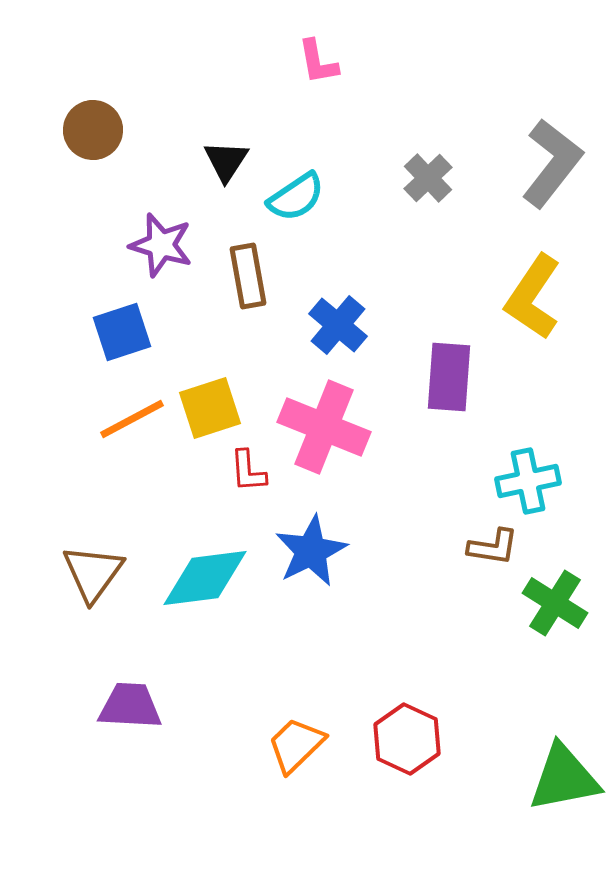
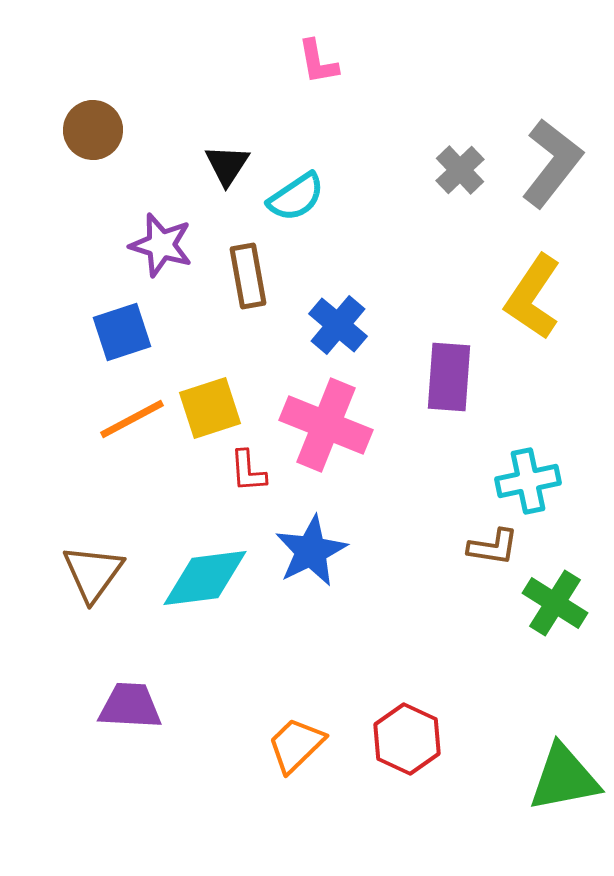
black triangle: moved 1 px right, 4 px down
gray cross: moved 32 px right, 8 px up
pink cross: moved 2 px right, 2 px up
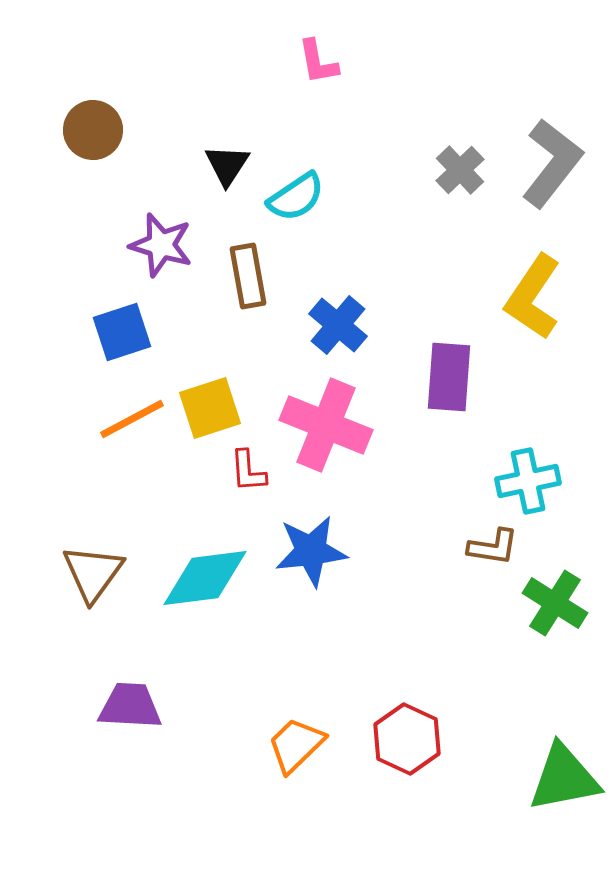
blue star: rotated 20 degrees clockwise
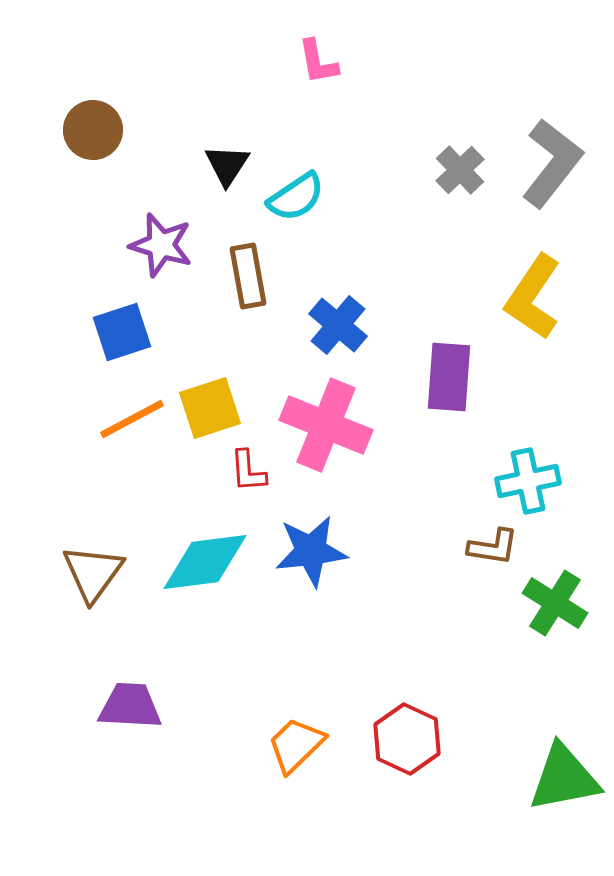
cyan diamond: moved 16 px up
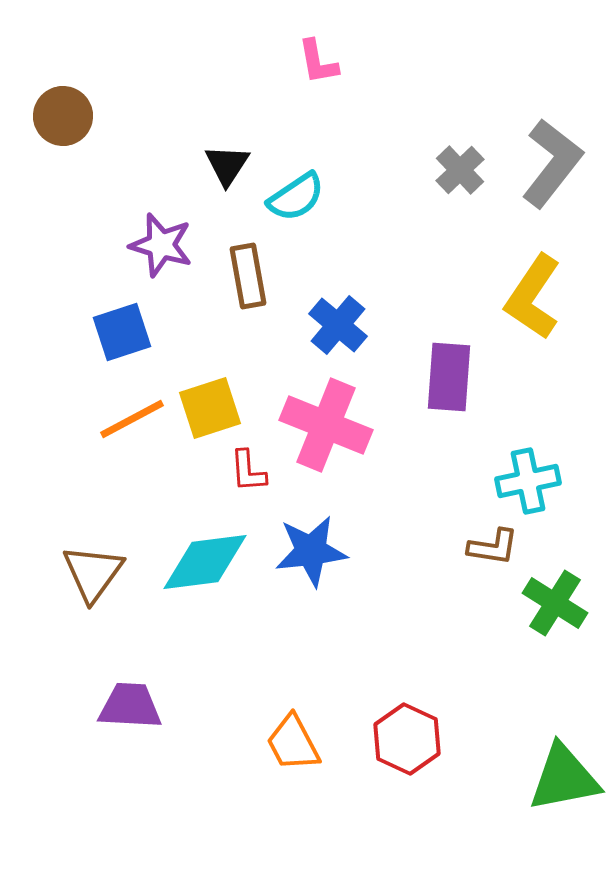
brown circle: moved 30 px left, 14 px up
orange trapezoid: moved 3 px left, 2 px up; rotated 74 degrees counterclockwise
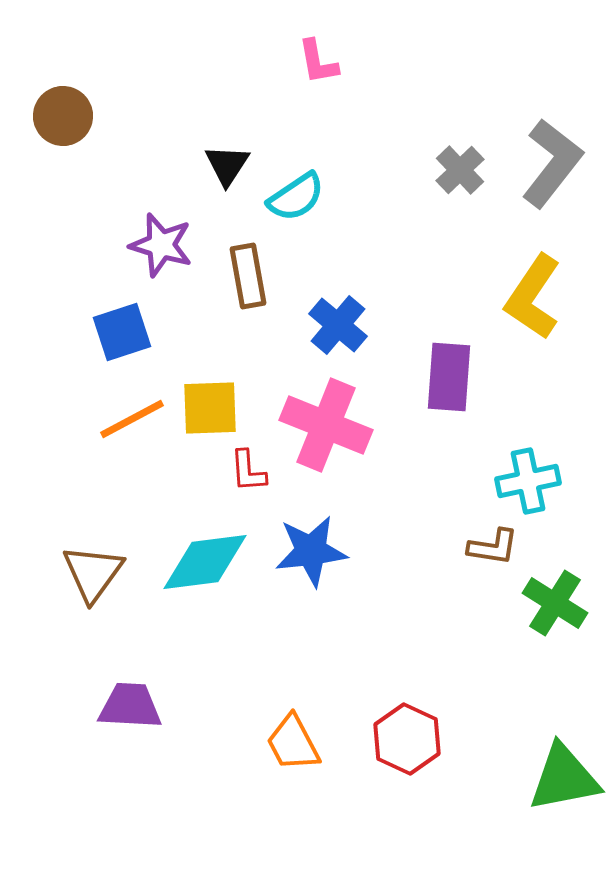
yellow square: rotated 16 degrees clockwise
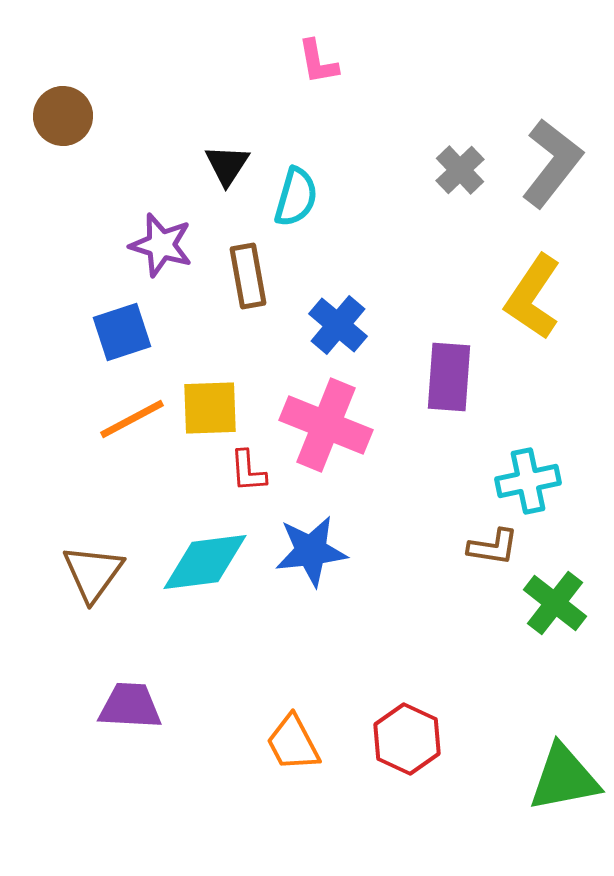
cyan semicircle: rotated 40 degrees counterclockwise
green cross: rotated 6 degrees clockwise
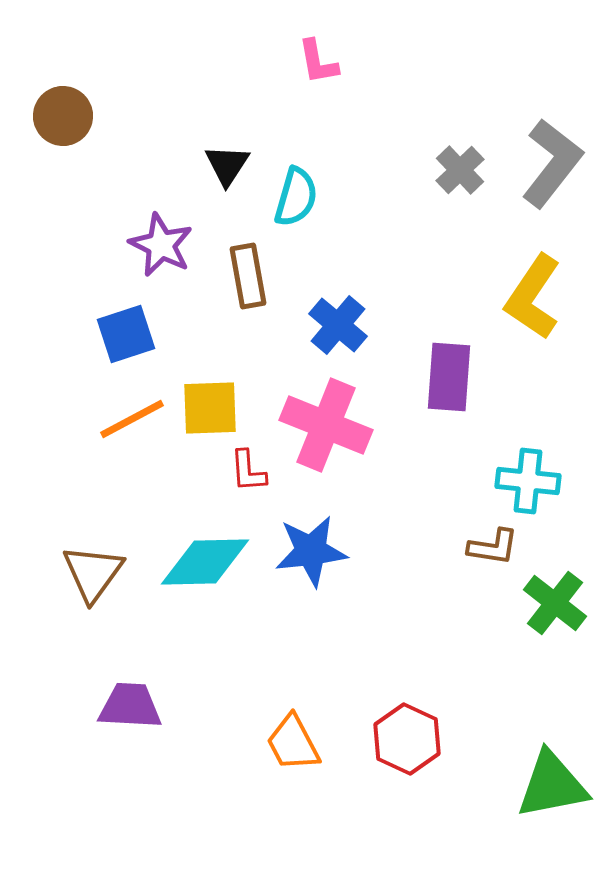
purple star: rotated 10 degrees clockwise
blue square: moved 4 px right, 2 px down
cyan cross: rotated 18 degrees clockwise
cyan diamond: rotated 6 degrees clockwise
green triangle: moved 12 px left, 7 px down
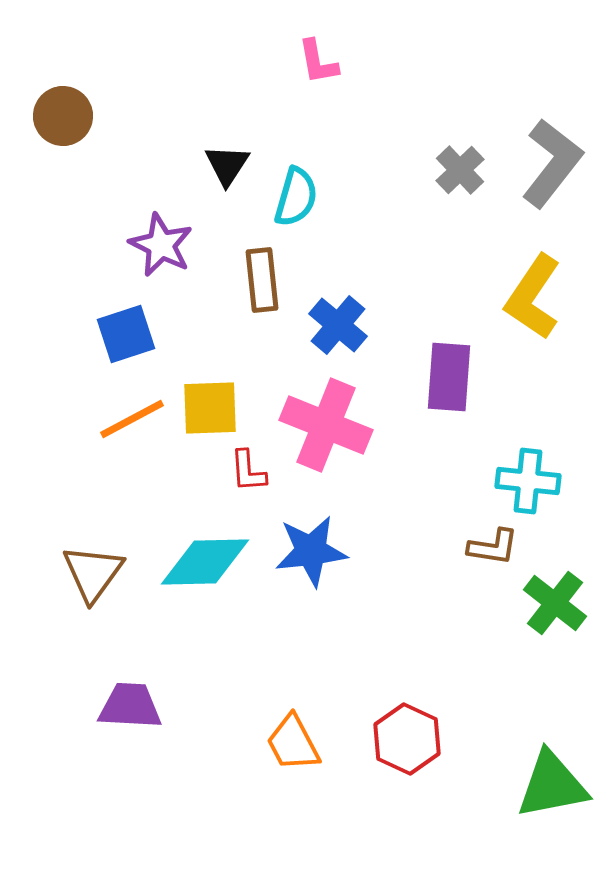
brown rectangle: moved 14 px right, 4 px down; rotated 4 degrees clockwise
